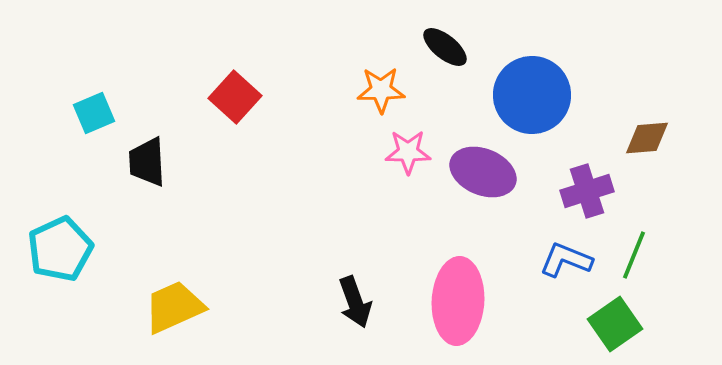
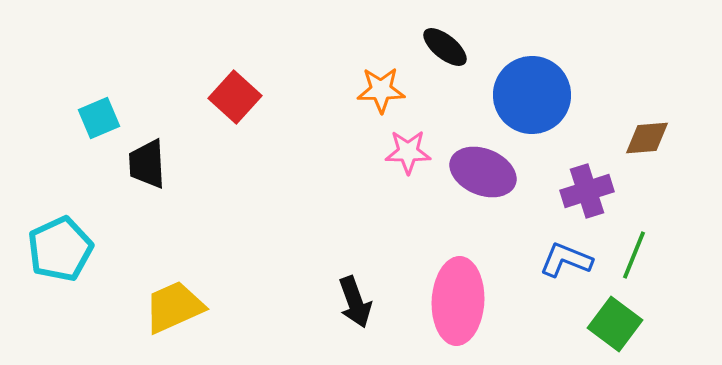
cyan square: moved 5 px right, 5 px down
black trapezoid: moved 2 px down
green square: rotated 18 degrees counterclockwise
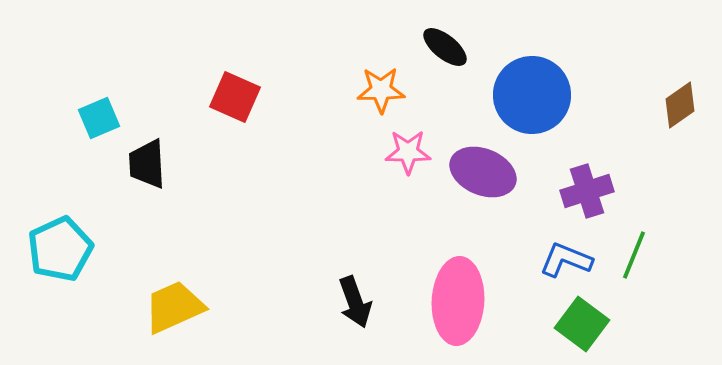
red square: rotated 18 degrees counterclockwise
brown diamond: moved 33 px right, 33 px up; rotated 30 degrees counterclockwise
green square: moved 33 px left
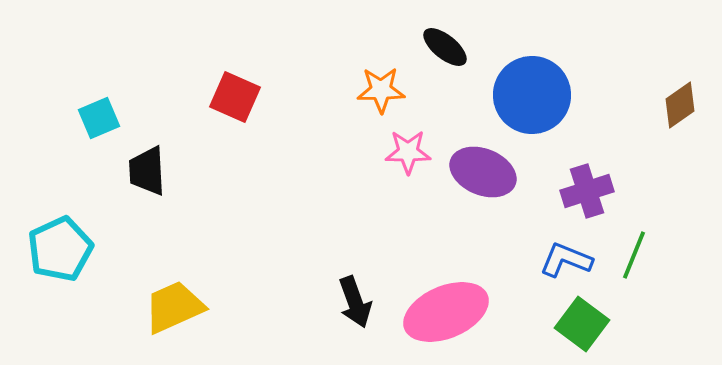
black trapezoid: moved 7 px down
pink ellipse: moved 12 px left, 11 px down; rotated 64 degrees clockwise
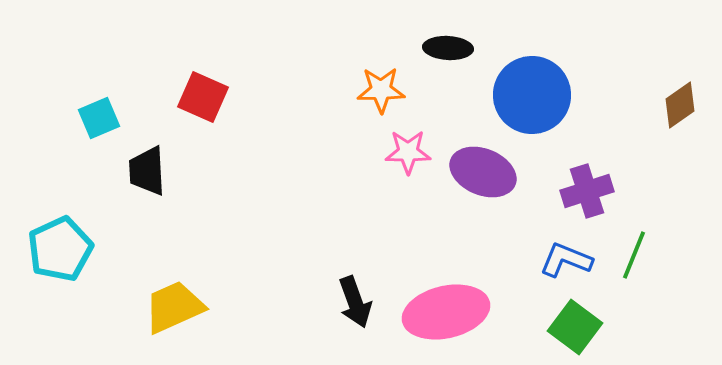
black ellipse: moved 3 px right, 1 px down; rotated 36 degrees counterclockwise
red square: moved 32 px left
pink ellipse: rotated 10 degrees clockwise
green square: moved 7 px left, 3 px down
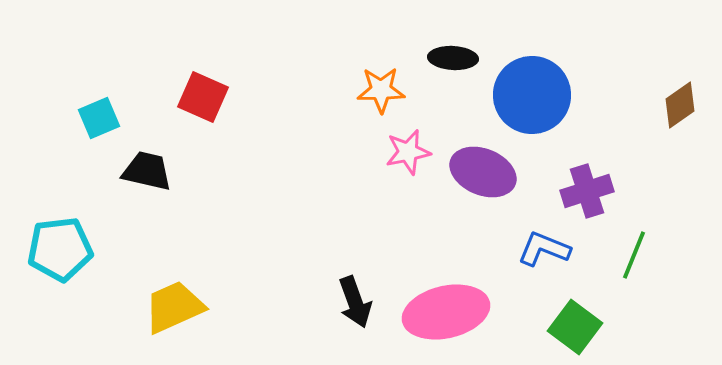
black ellipse: moved 5 px right, 10 px down
pink star: rotated 12 degrees counterclockwise
black trapezoid: rotated 106 degrees clockwise
cyan pentagon: rotated 18 degrees clockwise
blue L-shape: moved 22 px left, 11 px up
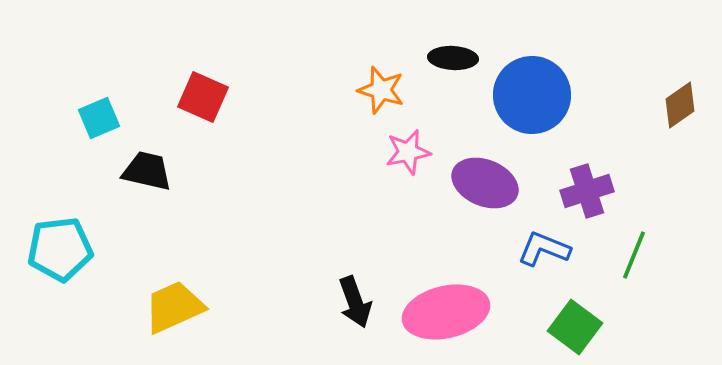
orange star: rotated 18 degrees clockwise
purple ellipse: moved 2 px right, 11 px down
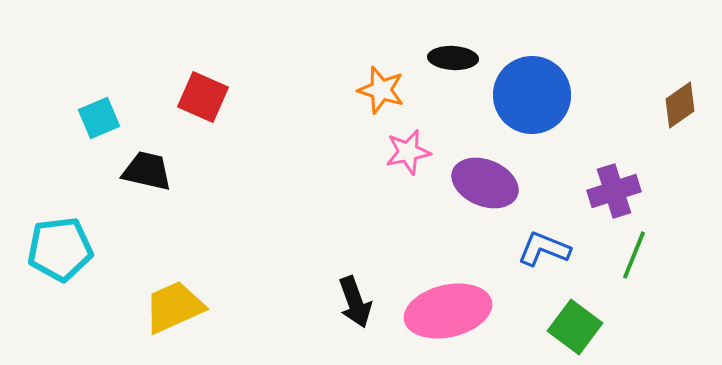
purple cross: moved 27 px right
pink ellipse: moved 2 px right, 1 px up
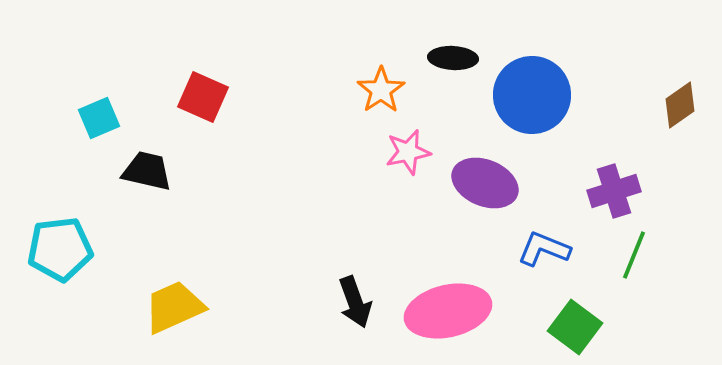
orange star: rotated 21 degrees clockwise
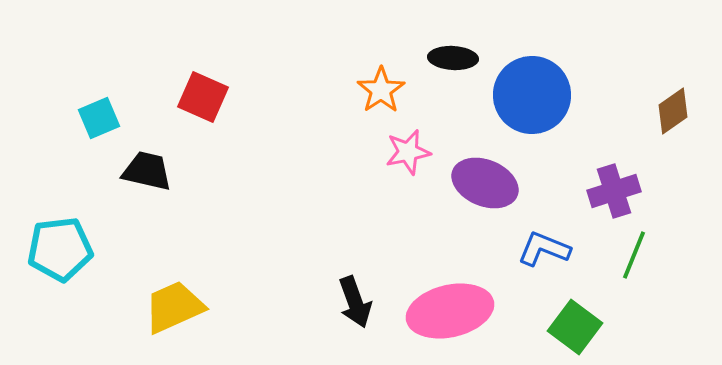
brown diamond: moved 7 px left, 6 px down
pink ellipse: moved 2 px right
